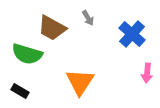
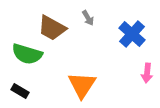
orange triangle: moved 2 px right, 3 px down
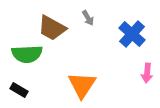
green semicircle: rotated 20 degrees counterclockwise
black rectangle: moved 1 px left, 1 px up
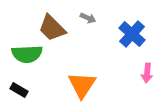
gray arrow: rotated 35 degrees counterclockwise
brown trapezoid: rotated 16 degrees clockwise
